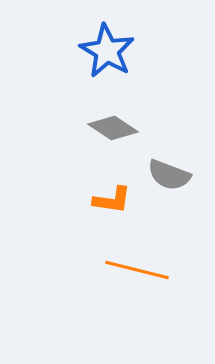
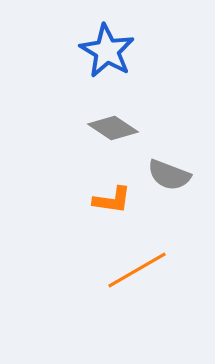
orange line: rotated 44 degrees counterclockwise
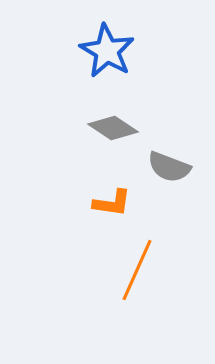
gray semicircle: moved 8 px up
orange L-shape: moved 3 px down
orange line: rotated 36 degrees counterclockwise
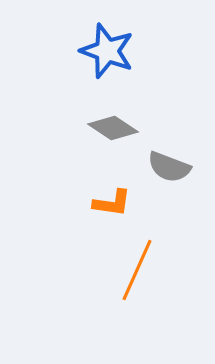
blue star: rotated 10 degrees counterclockwise
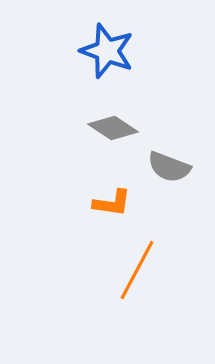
orange line: rotated 4 degrees clockwise
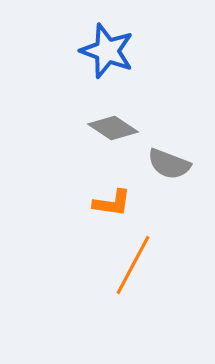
gray semicircle: moved 3 px up
orange line: moved 4 px left, 5 px up
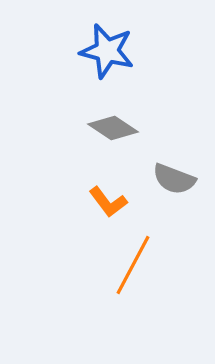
blue star: rotated 6 degrees counterclockwise
gray semicircle: moved 5 px right, 15 px down
orange L-shape: moved 4 px left, 1 px up; rotated 45 degrees clockwise
